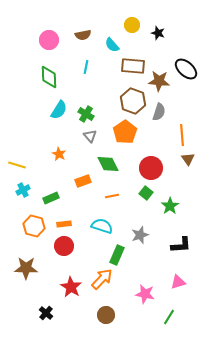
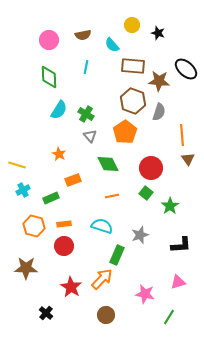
orange rectangle at (83, 181): moved 10 px left, 1 px up
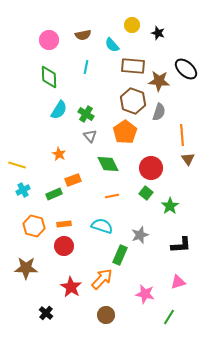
green rectangle at (51, 198): moved 3 px right, 4 px up
green rectangle at (117, 255): moved 3 px right
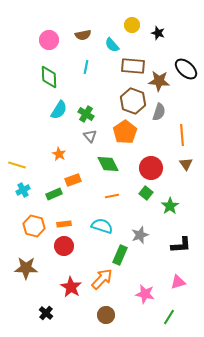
brown triangle at (188, 159): moved 2 px left, 5 px down
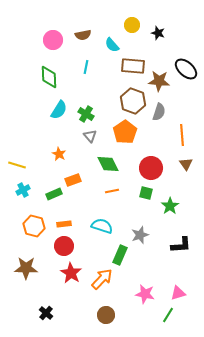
pink circle at (49, 40): moved 4 px right
green square at (146, 193): rotated 24 degrees counterclockwise
orange line at (112, 196): moved 5 px up
pink triangle at (178, 282): moved 11 px down
red star at (71, 287): moved 14 px up
green line at (169, 317): moved 1 px left, 2 px up
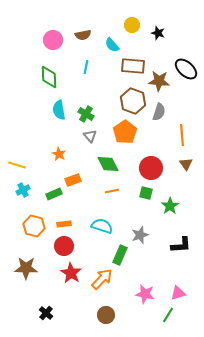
cyan semicircle at (59, 110): rotated 138 degrees clockwise
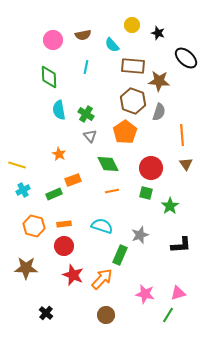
black ellipse at (186, 69): moved 11 px up
red star at (71, 273): moved 2 px right, 2 px down; rotated 10 degrees counterclockwise
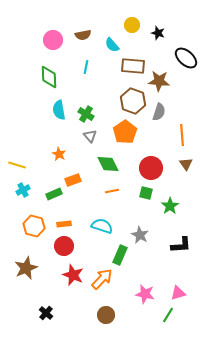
gray star at (140, 235): rotated 24 degrees counterclockwise
brown star at (26, 268): rotated 25 degrees counterclockwise
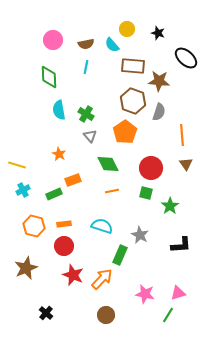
yellow circle at (132, 25): moved 5 px left, 4 px down
brown semicircle at (83, 35): moved 3 px right, 9 px down
